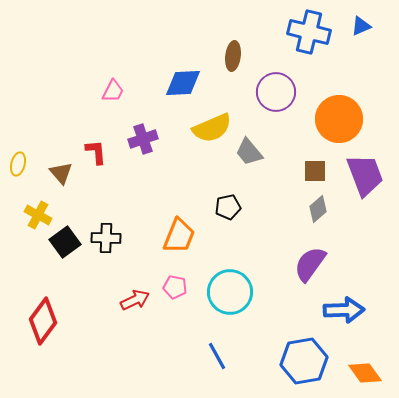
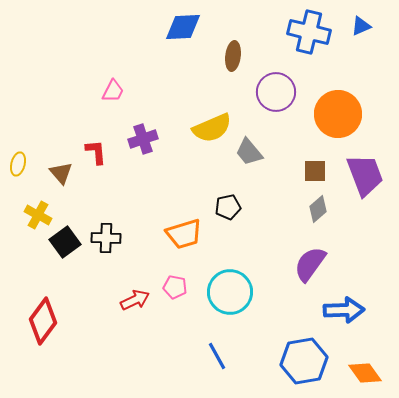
blue diamond: moved 56 px up
orange circle: moved 1 px left, 5 px up
orange trapezoid: moved 5 px right, 2 px up; rotated 51 degrees clockwise
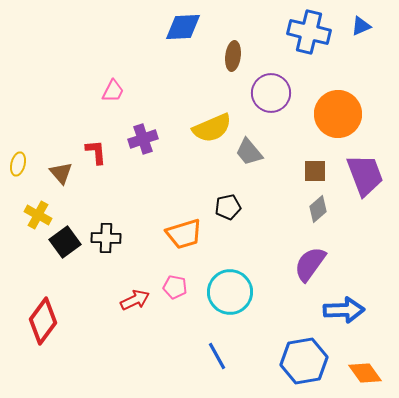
purple circle: moved 5 px left, 1 px down
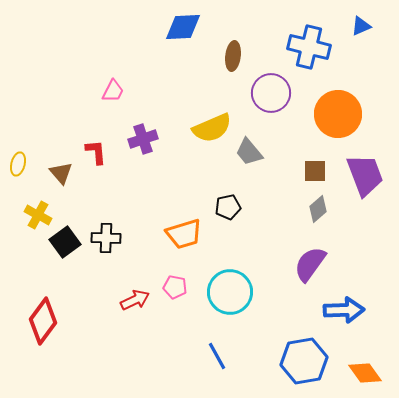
blue cross: moved 15 px down
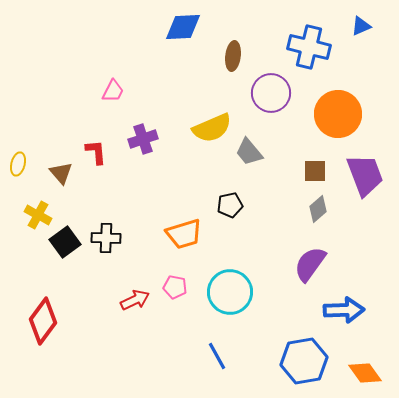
black pentagon: moved 2 px right, 2 px up
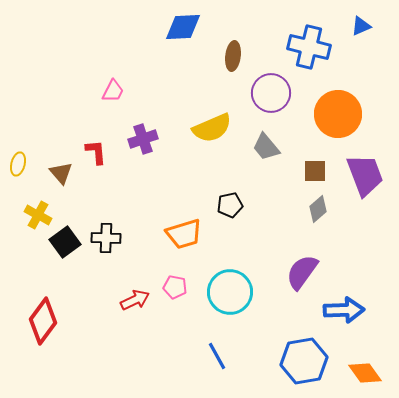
gray trapezoid: moved 17 px right, 5 px up
purple semicircle: moved 8 px left, 8 px down
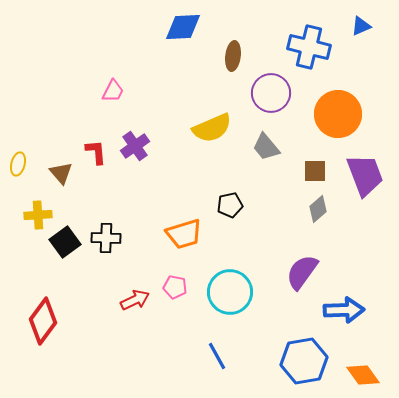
purple cross: moved 8 px left, 7 px down; rotated 16 degrees counterclockwise
yellow cross: rotated 32 degrees counterclockwise
orange diamond: moved 2 px left, 2 px down
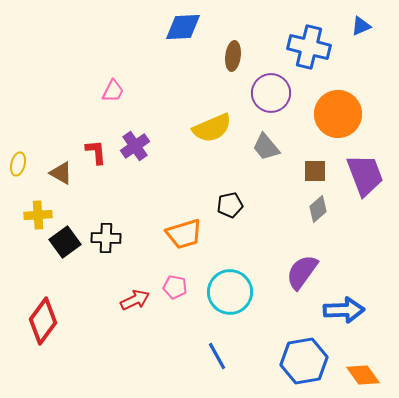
brown triangle: rotated 20 degrees counterclockwise
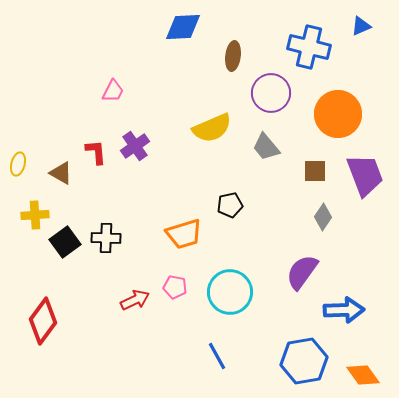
gray diamond: moved 5 px right, 8 px down; rotated 16 degrees counterclockwise
yellow cross: moved 3 px left
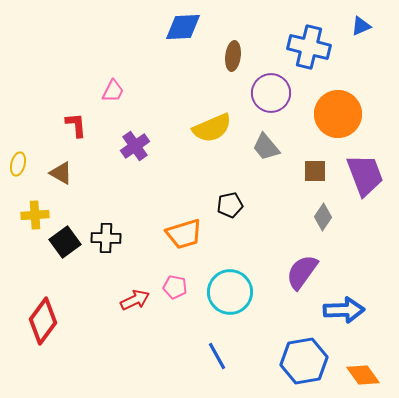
red L-shape: moved 20 px left, 27 px up
